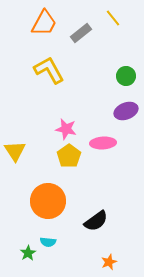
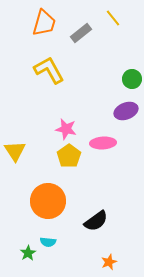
orange trapezoid: rotated 12 degrees counterclockwise
green circle: moved 6 px right, 3 px down
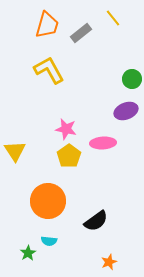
orange trapezoid: moved 3 px right, 2 px down
cyan semicircle: moved 1 px right, 1 px up
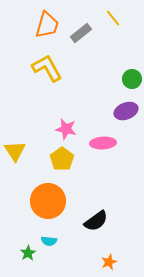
yellow L-shape: moved 2 px left, 2 px up
yellow pentagon: moved 7 px left, 3 px down
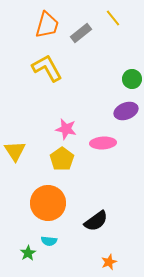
orange circle: moved 2 px down
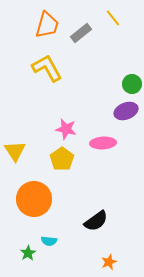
green circle: moved 5 px down
orange circle: moved 14 px left, 4 px up
